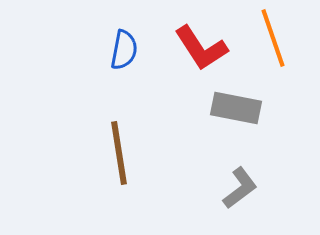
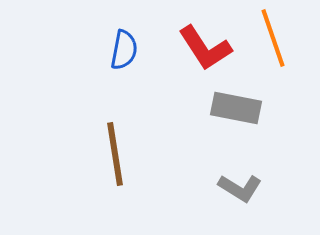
red L-shape: moved 4 px right
brown line: moved 4 px left, 1 px down
gray L-shape: rotated 69 degrees clockwise
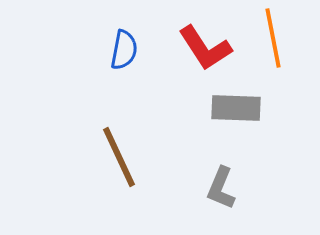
orange line: rotated 8 degrees clockwise
gray rectangle: rotated 9 degrees counterclockwise
brown line: moved 4 px right, 3 px down; rotated 16 degrees counterclockwise
gray L-shape: moved 19 px left; rotated 81 degrees clockwise
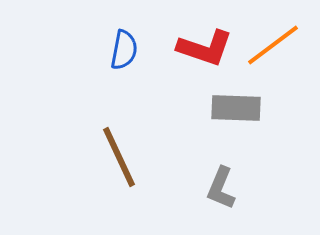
orange line: moved 7 px down; rotated 64 degrees clockwise
red L-shape: rotated 38 degrees counterclockwise
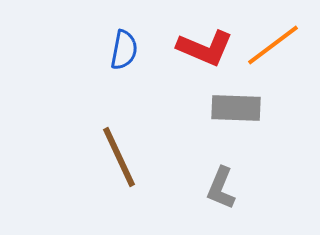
red L-shape: rotated 4 degrees clockwise
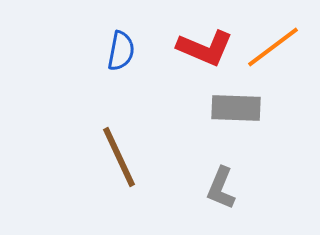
orange line: moved 2 px down
blue semicircle: moved 3 px left, 1 px down
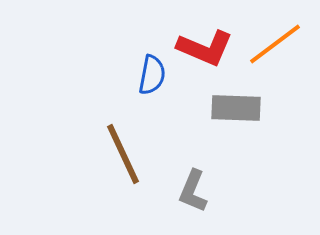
orange line: moved 2 px right, 3 px up
blue semicircle: moved 31 px right, 24 px down
brown line: moved 4 px right, 3 px up
gray L-shape: moved 28 px left, 3 px down
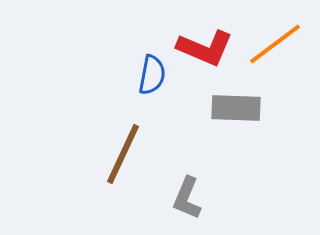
brown line: rotated 50 degrees clockwise
gray L-shape: moved 6 px left, 7 px down
